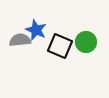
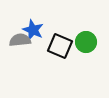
blue star: moved 3 px left
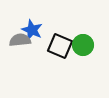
blue star: moved 1 px left
green circle: moved 3 px left, 3 px down
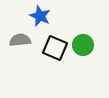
blue star: moved 8 px right, 14 px up
black square: moved 5 px left, 2 px down
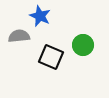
gray semicircle: moved 1 px left, 4 px up
black square: moved 4 px left, 9 px down
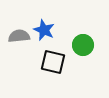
blue star: moved 4 px right, 14 px down
black square: moved 2 px right, 5 px down; rotated 10 degrees counterclockwise
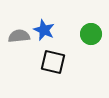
green circle: moved 8 px right, 11 px up
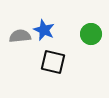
gray semicircle: moved 1 px right
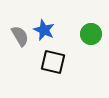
gray semicircle: rotated 65 degrees clockwise
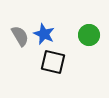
blue star: moved 4 px down
green circle: moved 2 px left, 1 px down
